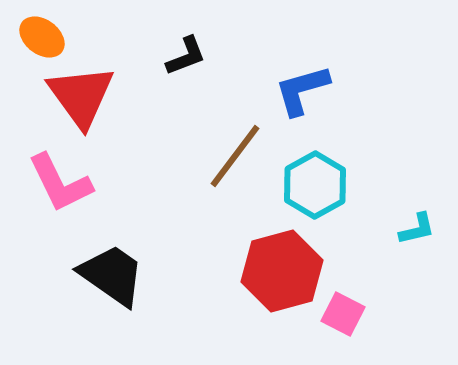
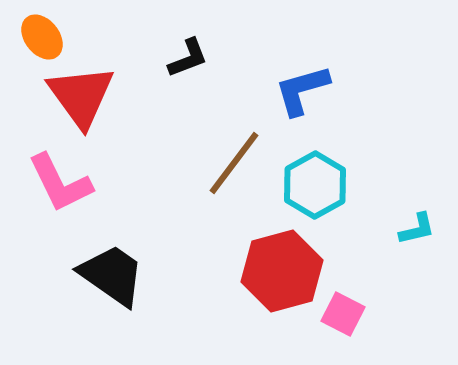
orange ellipse: rotated 15 degrees clockwise
black L-shape: moved 2 px right, 2 px down
brown line: moved 1 px left, 7 px down
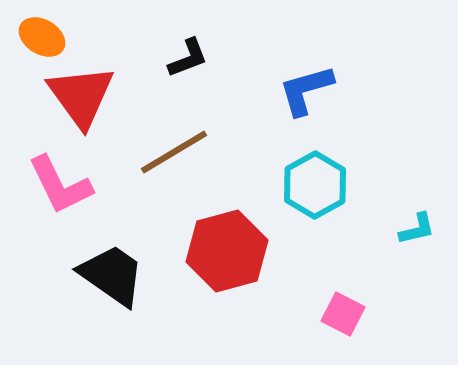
orange ellipse: rotated 21 degrees counterclockwise
blue L-shape: moved 4 px right
brown line: moved 60 px left, 11 px up; rotated 22 degrees clockwise
pink L-shape: moved 2 px down
red hexagon: moved 55 px left, 20 px up
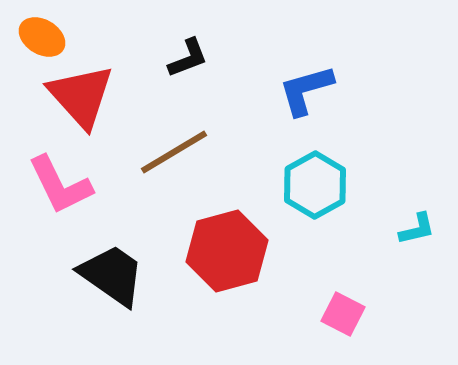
red triangle: rotated 6 degrees counterclockwise
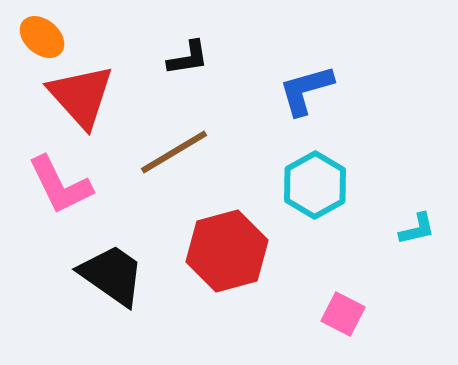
orange ellipse: rotated 9 degrees clockwise
black L-shape: rotated 12 degrees clockwise
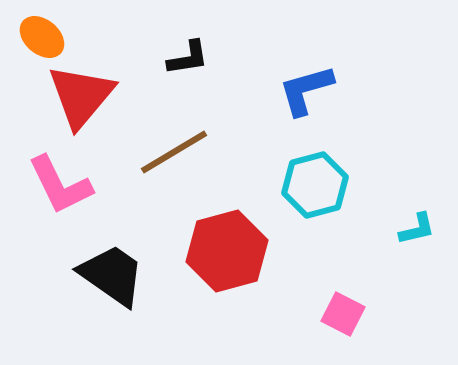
red triangle: rotated 22 degrees clockwise
cyan hexagon: rotated 14 degrees clockwise
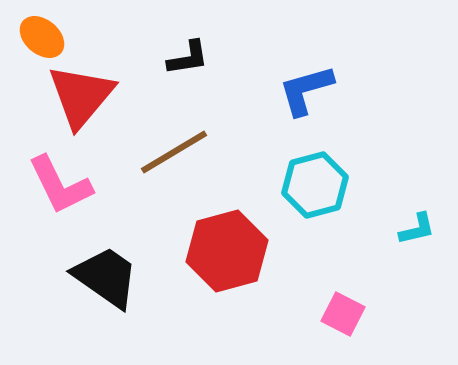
black trapezoid: moved 6 px left, 2 px down
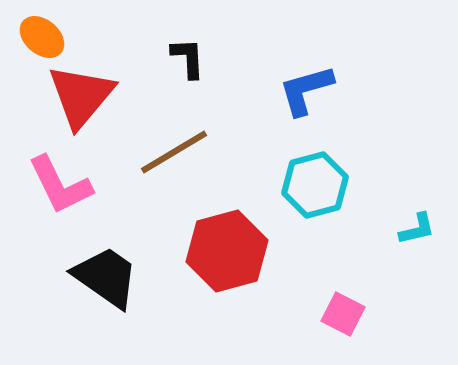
black L-shape: rotated 84 degrees counterclockwise
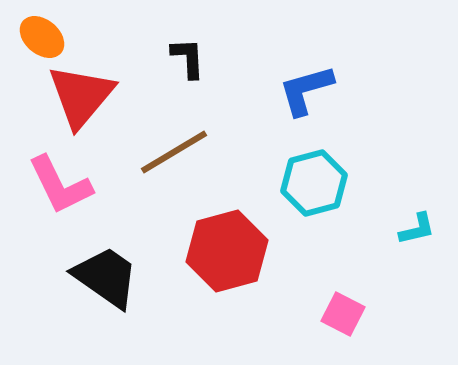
cyan hexagon: moved 1 px left, 2 px up
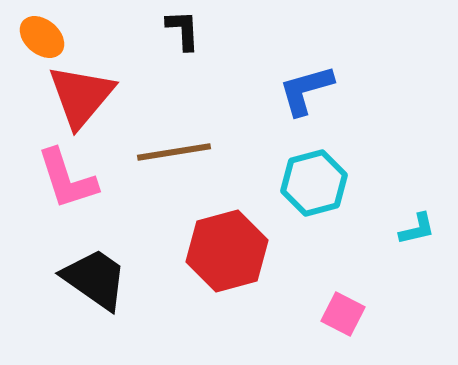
black L-shape: moved 5 px left, 28 px up
brown line: rotated 22 degrees clockwise
pink L-shape: moved 7 px right, 6 px up; rotated 8 degrees clockwise
black trapezoid: moved 11 px left, 2 px down
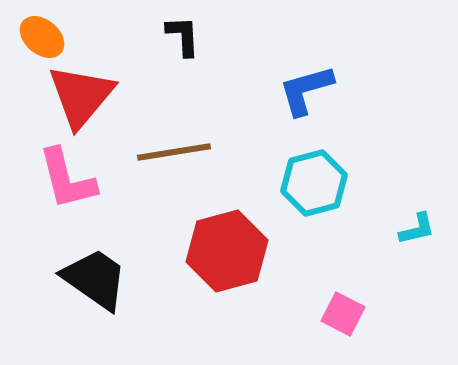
black L-shape: moved 6 px down
pink L-shape: rotated 4 degrees clockwise
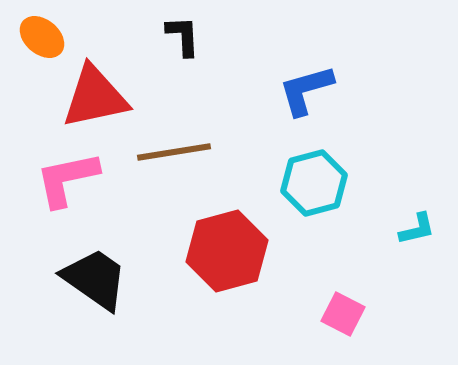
red triangle: moved 14 px right, 1 px down; rotated 38 degrees clockwise
pink L-shape: rotated 92 degrees clockwise
